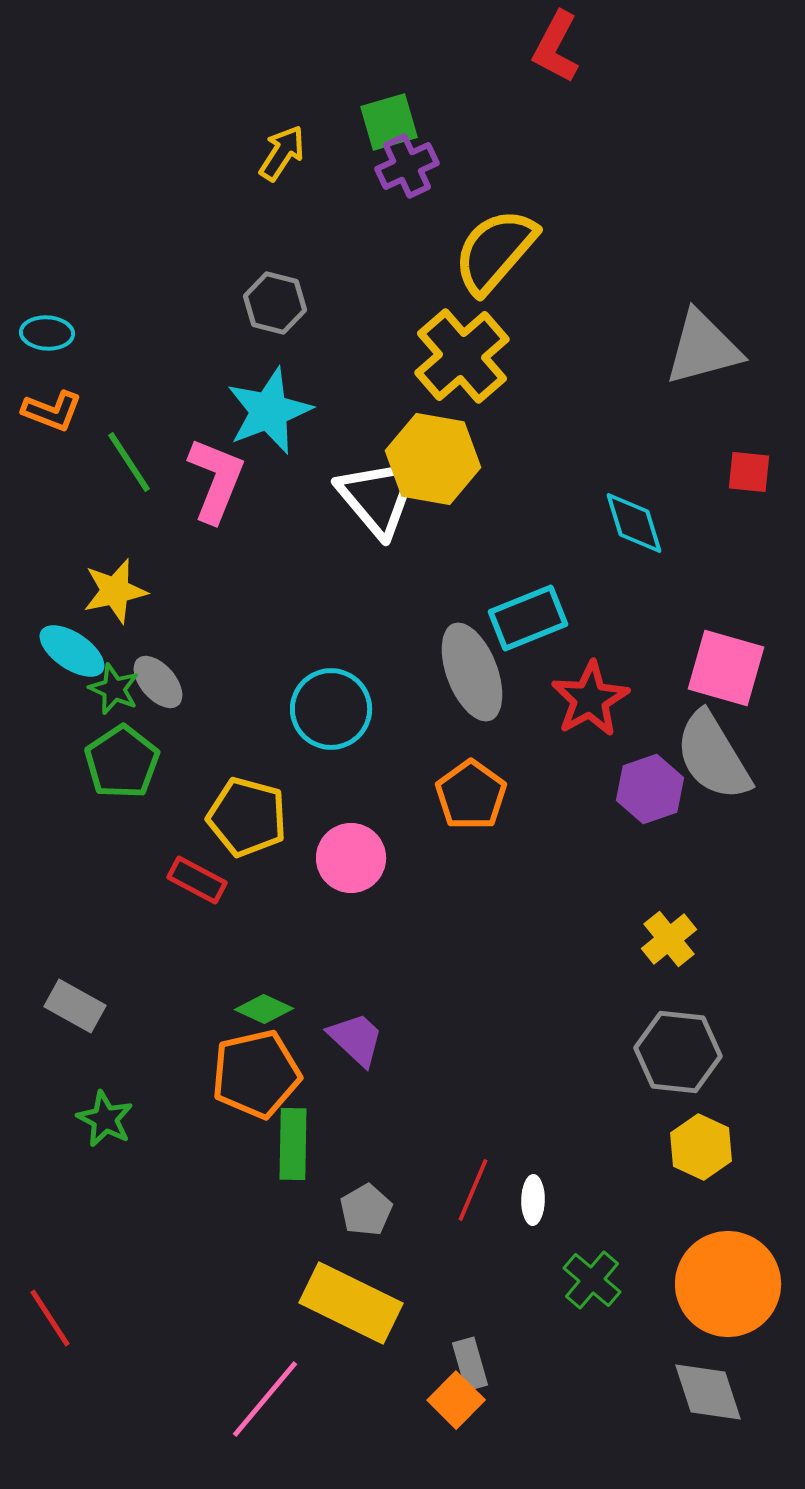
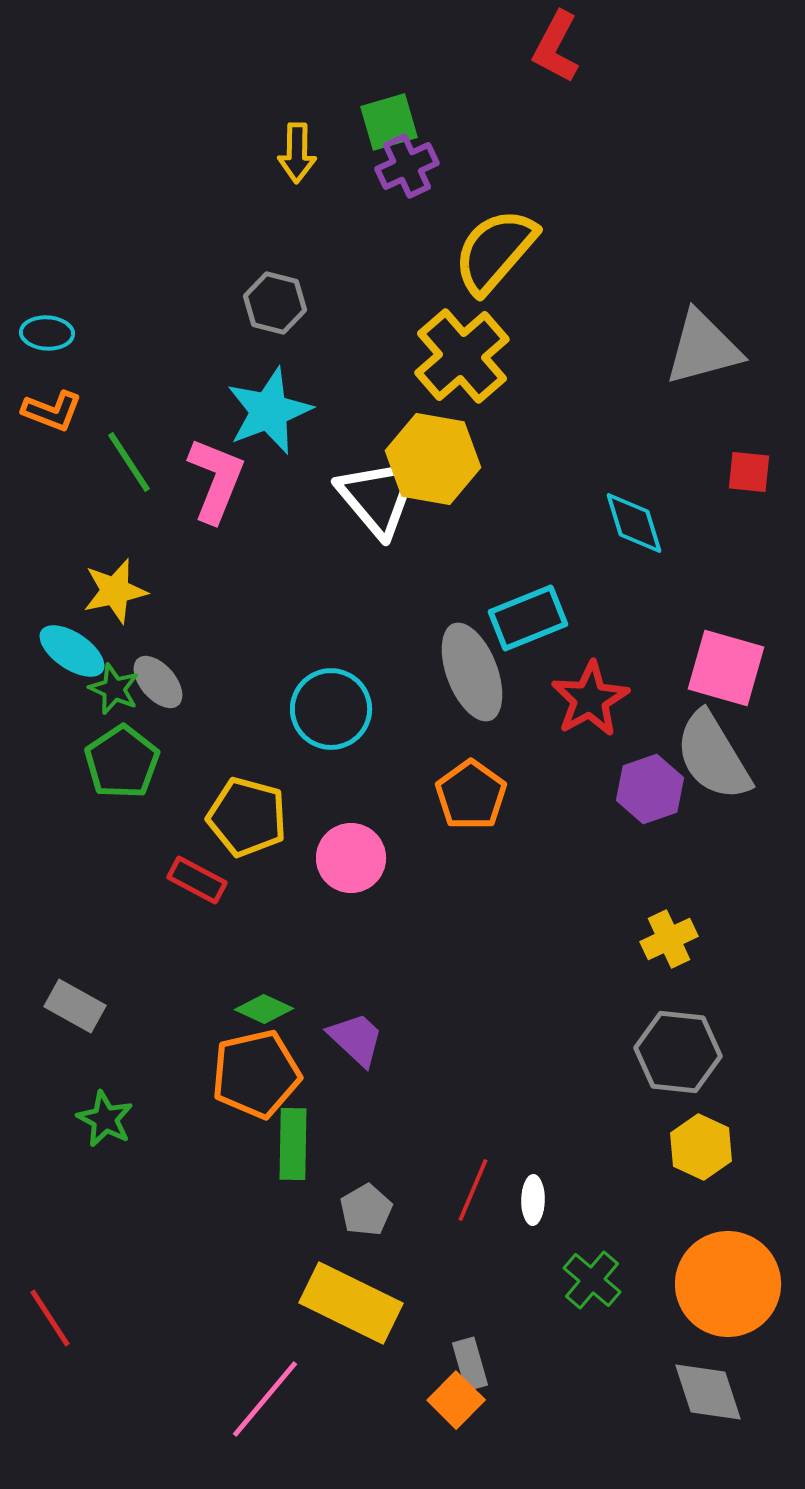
yellow arrow at (282, 153): moved 15 px right; rotated 148 degrees clockwise
yellow cross at (669, 939): rotated 14 degrees clockwise
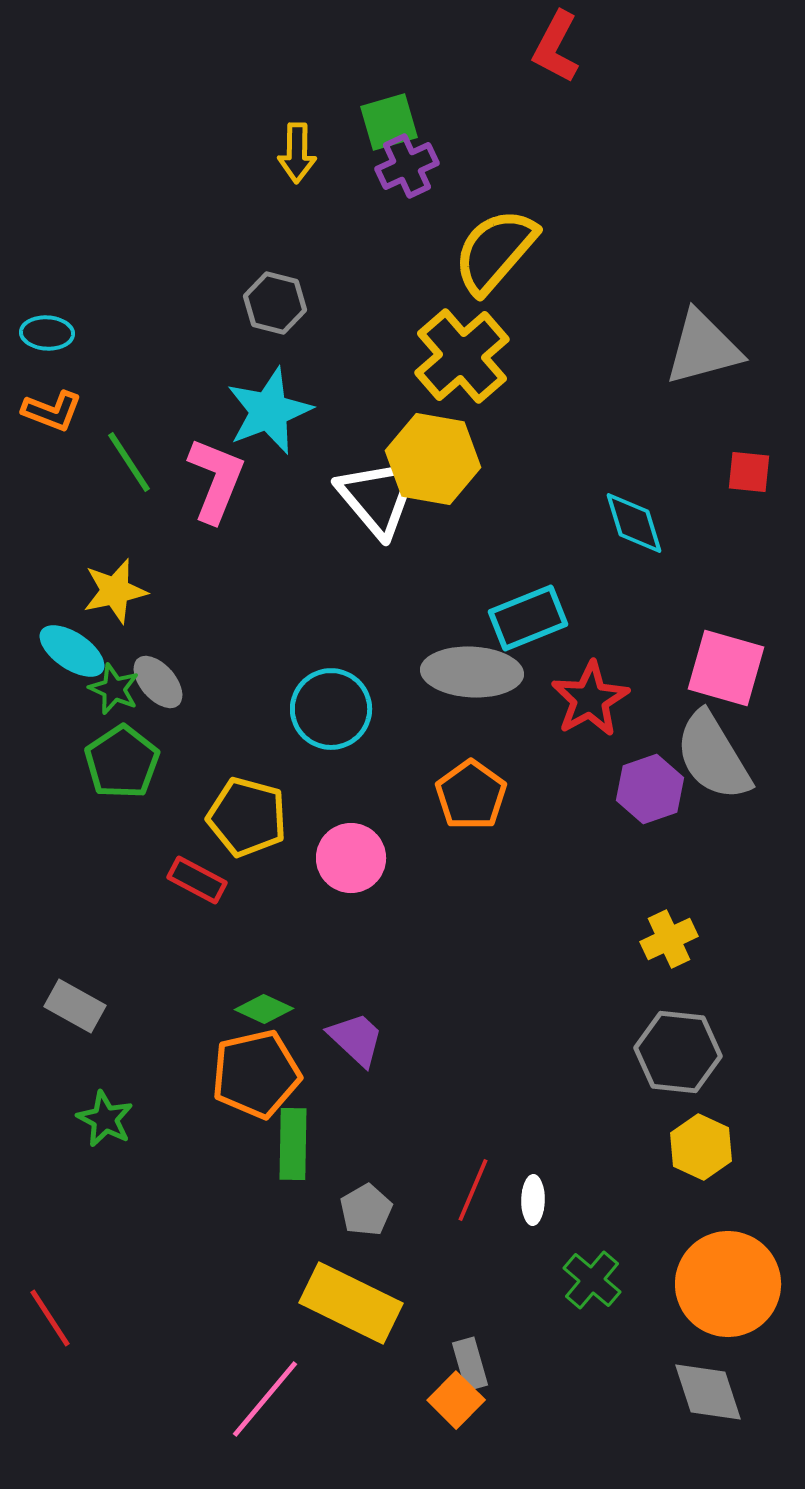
gray ellipse at (472, 672): rotated 66 degrees counterclockwise
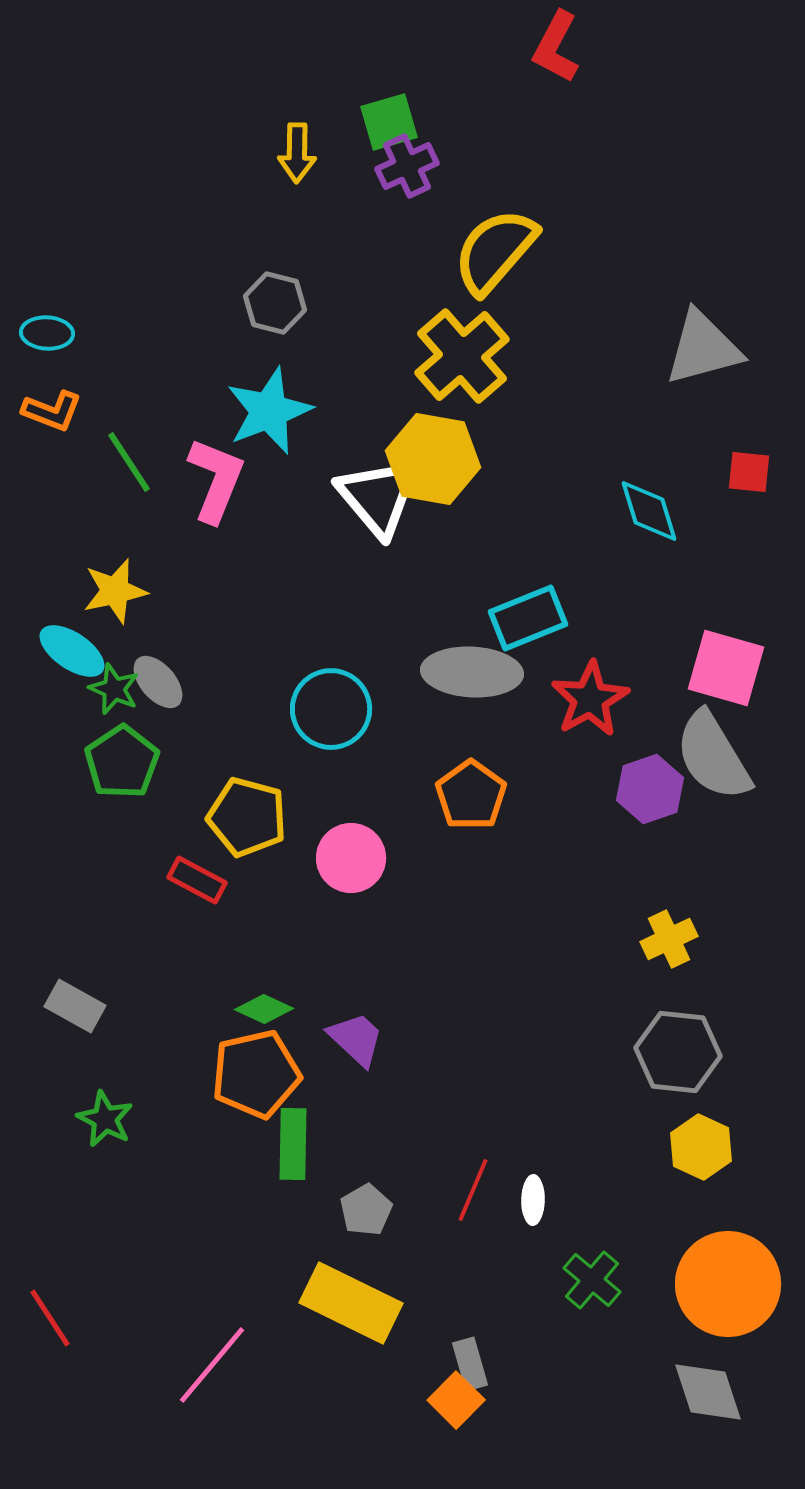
cyan diamond at (634, 523): moved 15 px right, 12 px up
pink line at (265, 1399): moved 53 px left, 34 px up
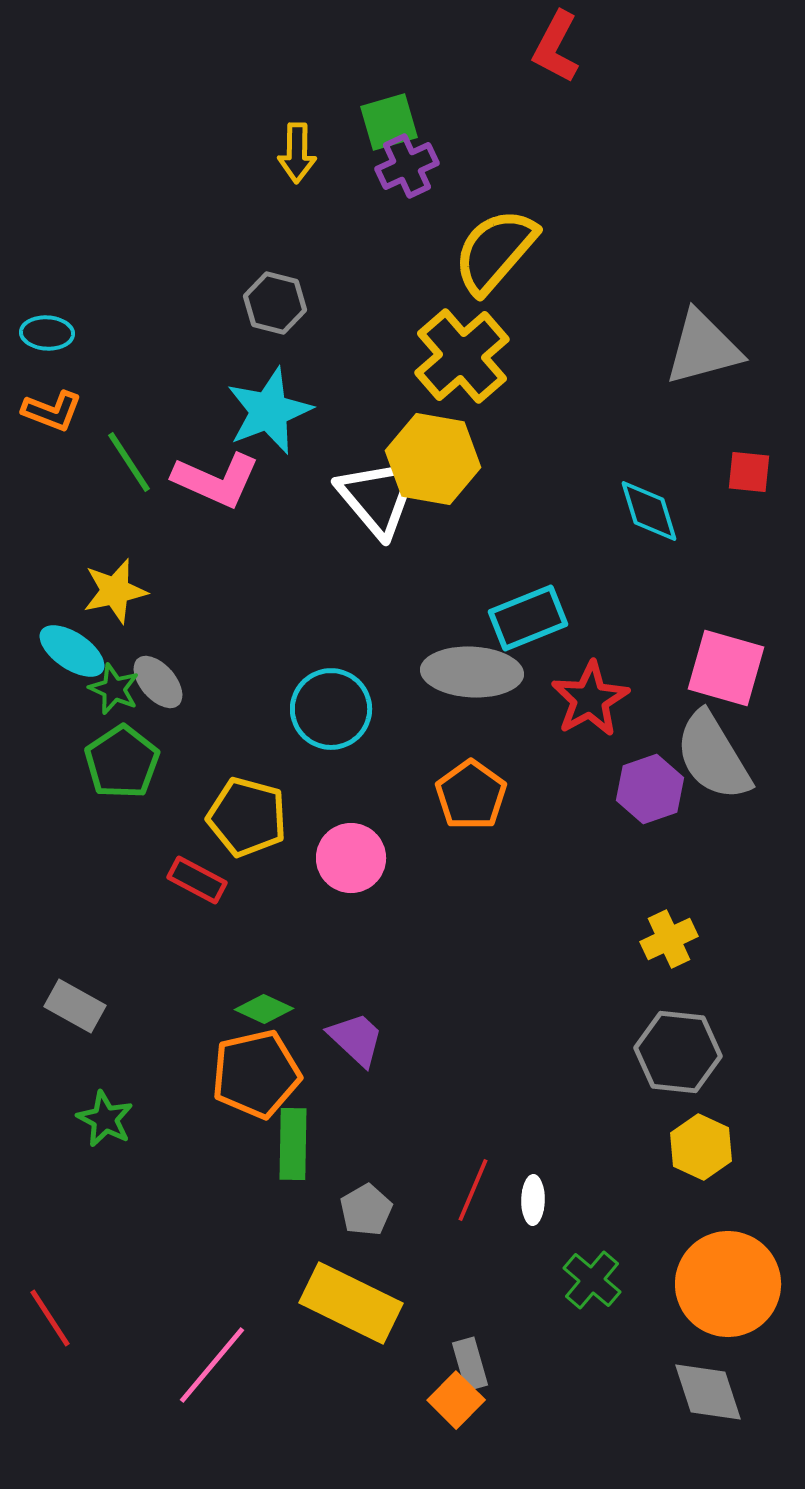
pink L-shape at (216, 480): rotated 92 degrees clockwise
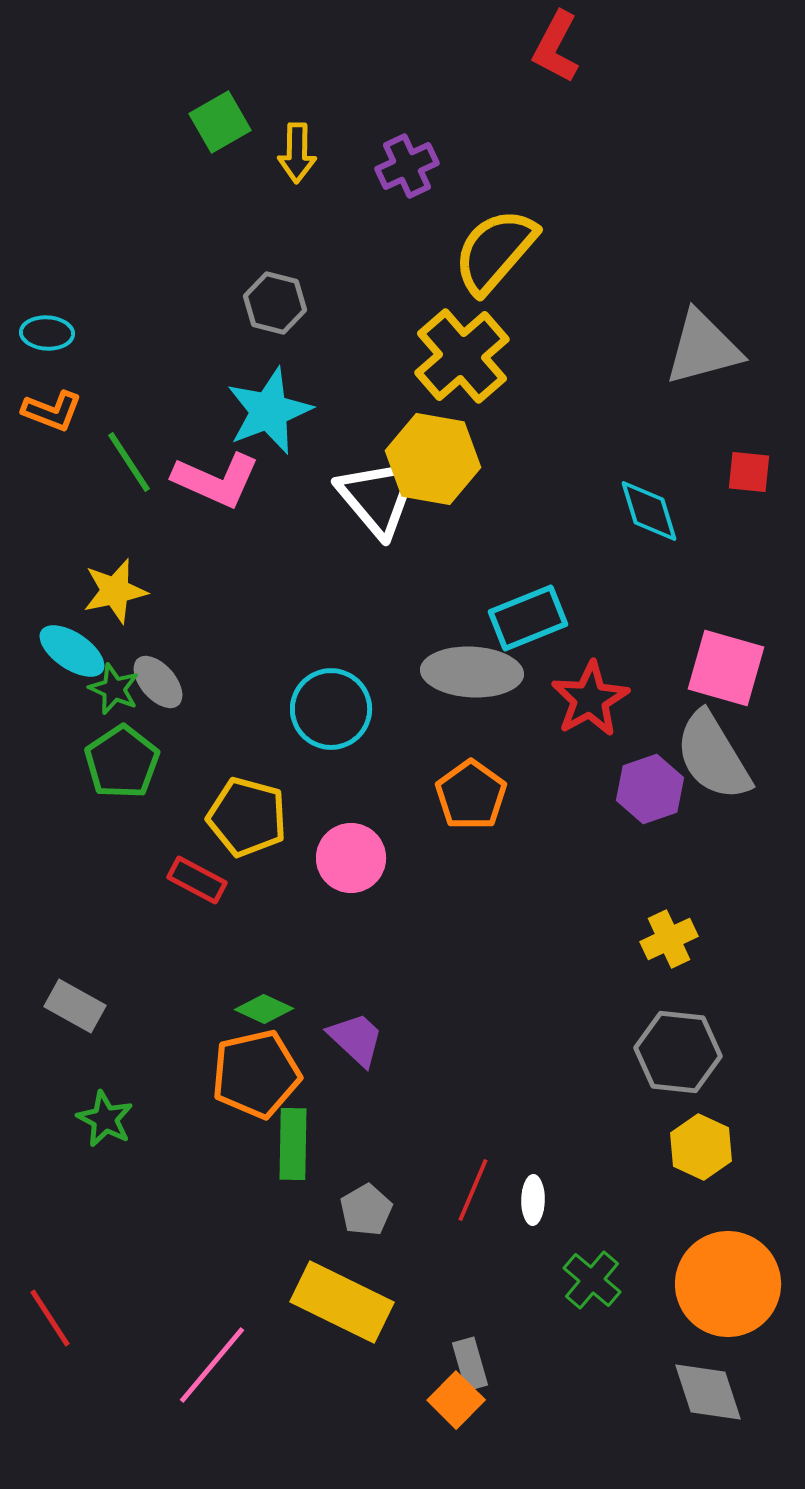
green square at (389, 122): moved 169 px left; rotated 14 degrees counterclockwise
yellow rectangle at (351, 1303): moved 9 px left, 1 px up
